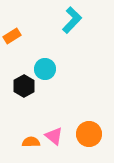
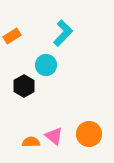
cyan L-shape: moved 9 px left, 13 px down
cyan circle: moved 1 px right, 4 px up
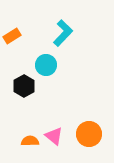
orange semicircle: moved 1 px left, 1 px up
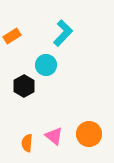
orange semicircle: moved 3 px left, 2 px down; rotated 84 degrees counterclockwise
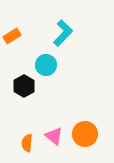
orange circle: moved 4 px left
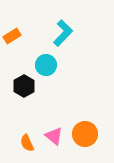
orange semicircle: rotated 30 degrees counterclockwise
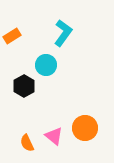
cyan L-shape: rotated 8 degrees counterclockwise
orange circle: moved 6 px up
